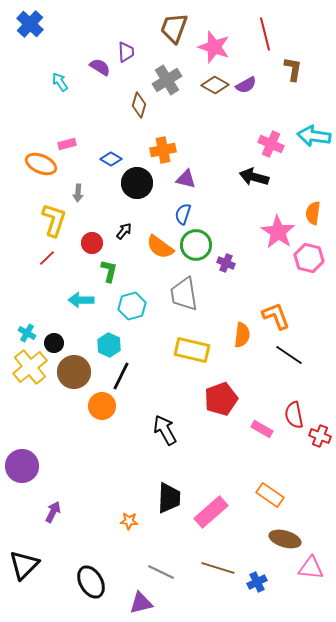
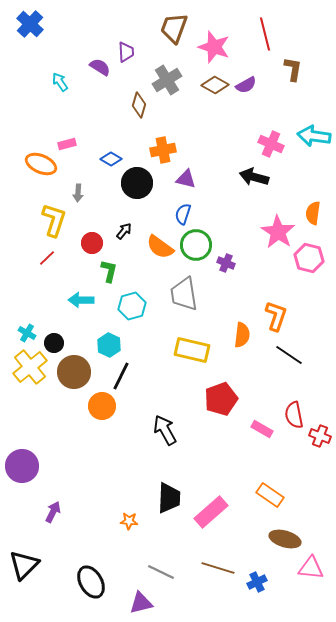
orange L-shape at (276, 316): rotated 40 degrees clockwise
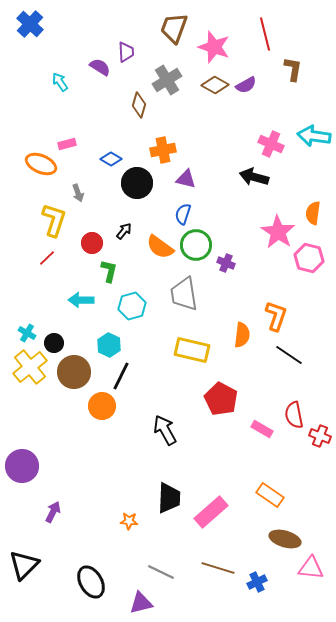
gray arrow at (78, 193): rotated 24 degrees counterclockwise
red pentagon at (221, 399): rotated 24 degrees counterclockwise
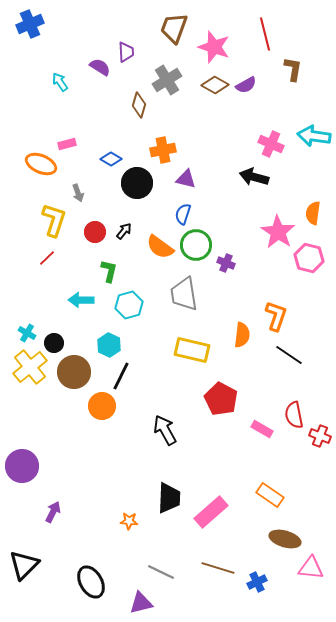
blue cross at (30, 24): rotated 24 degrees clockwise
red circle at (92, 243): moved 3 px right, 11 px up
cyan hexagon at (132, 306): moved 3 px left, 1 px up
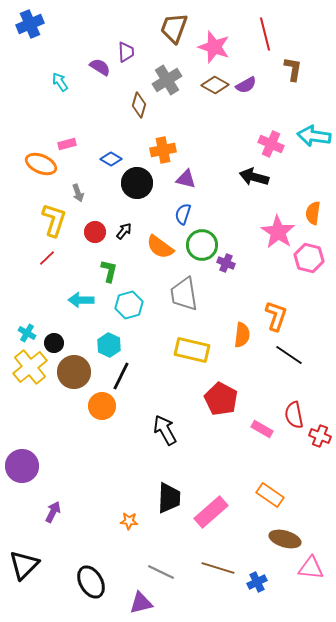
green circle at (196, 245): moved 6 px right
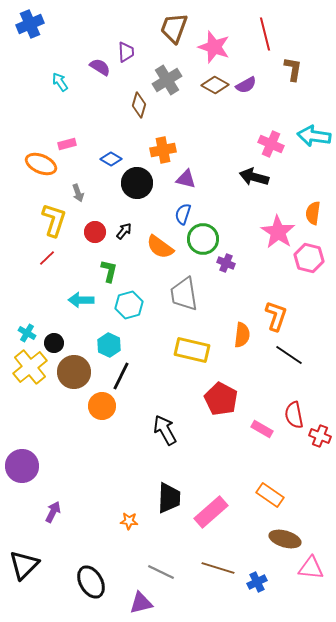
green circle at (202, 245): moved 1 px right, 6 px up
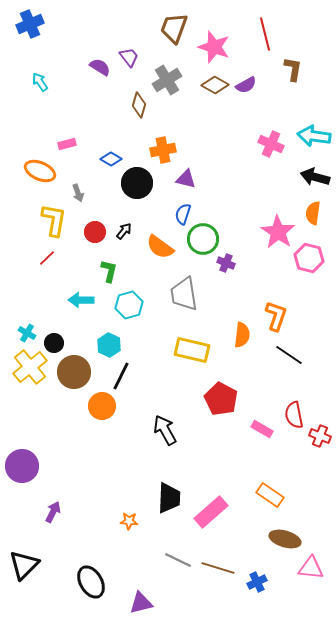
purple trapezoid at (126, 52): moved 3 px right, 5 px down; rotated 35 degrees counterclockwise
cyan arrow at (60, 82): moved 20 px left
orange ellipse at (41, 164): moved 1 px left, 7 px down
black arrow at (254, 177): moved 61 px right
yellow L-shape at (54, 220): rotated 8 degrees counterclockwise
gray line at (161, 572): moved 17 px right, 12 px up
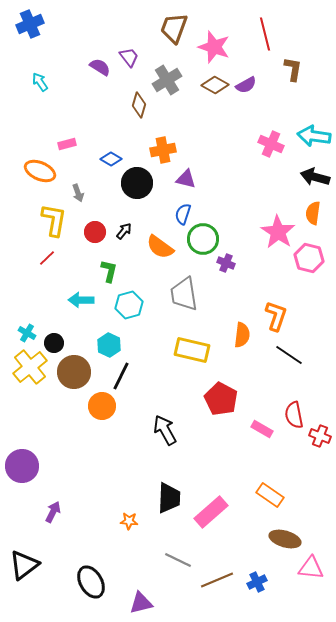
black triangle at (24, 565): rotated 8 degrees clockwise
brown line at (218, 568): moved 1 px left, 12 px down; rotated 40 degrees counterclockwise
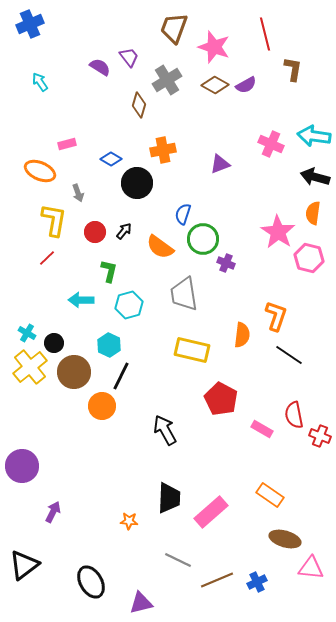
purple triangle at (186, 179): moved 34 px right, 15 px up; rotated 35 degrees counterclockwise
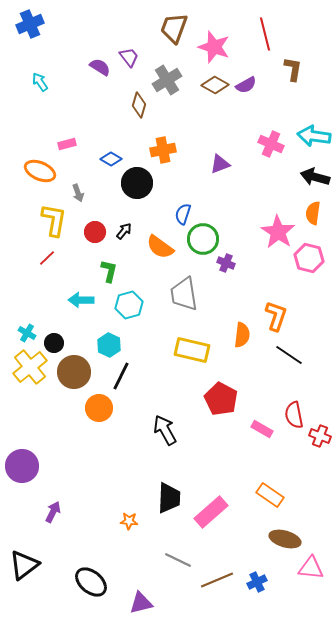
orange circle at (102, 406): moved 3 px left, 2 px down
black ellipse at (91, 582): rotated 20 degrees counterclockwise
